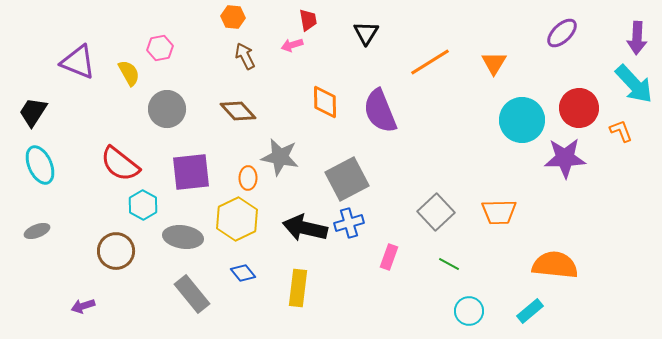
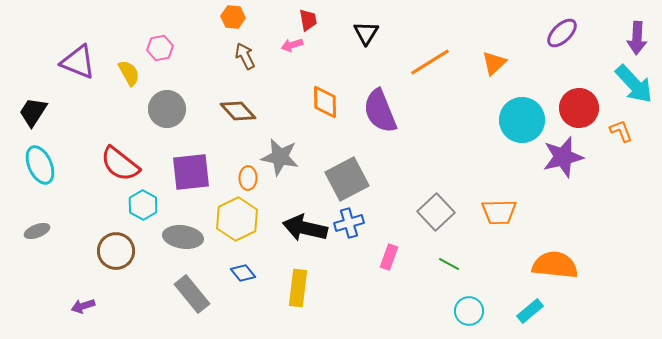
orange triangle at (494, 63): rotated 16 degrees clockwise
purple star at (565, 158): moved 2 px left, 1 px up; rotated 12 degrees counterclockwise
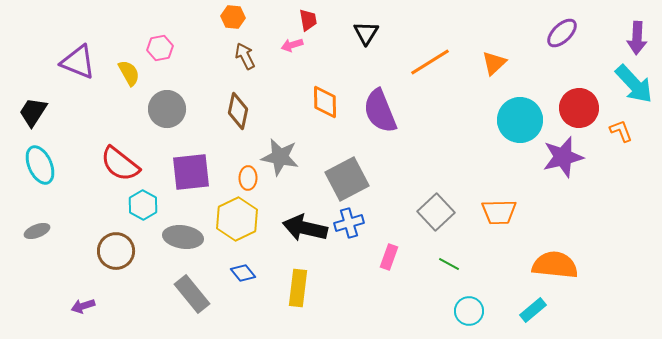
brown diamond at (238, 111): rotated 54 degrees clockwise
cyan circle at (522, 120): moved 2 px left
cyan rectangle at (530, 311): moved 3 px right, 1 px up
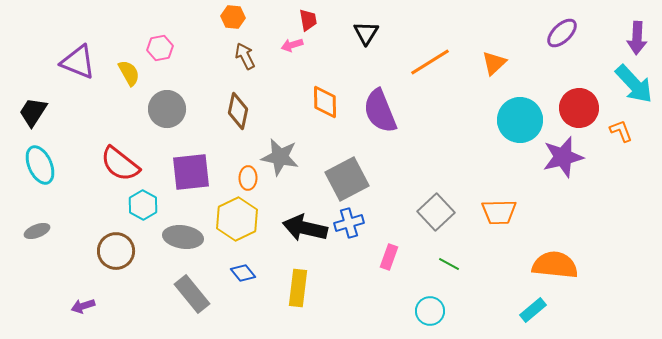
cyan circle at (469, 311): moved 39 px left
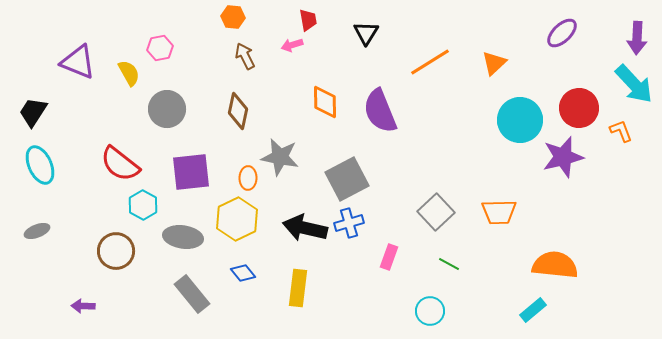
purple arrow at (83, 306): rotated 20 degrees clockwise
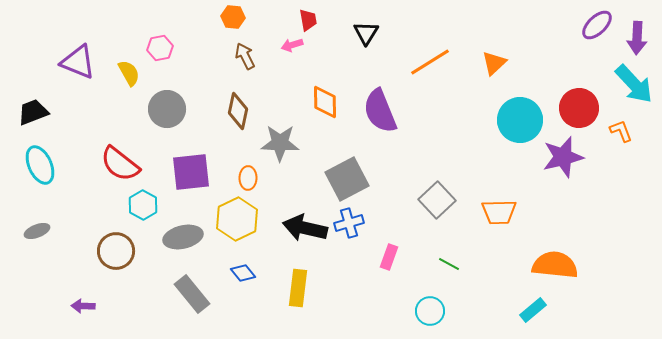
purple ellipse at (562, 33): moved 35 px right, 8 px up
black trapezoid at (33, 112): rotated 36 degrees clockwise
gray star at (280, 157): moved 14 px up; rotated 9 degrees counterclockwise
gray square at (436, 212): moved 1 px right, 12 px up
gray ellipse at (183, 237): rotated 21 degrees counterclockwise
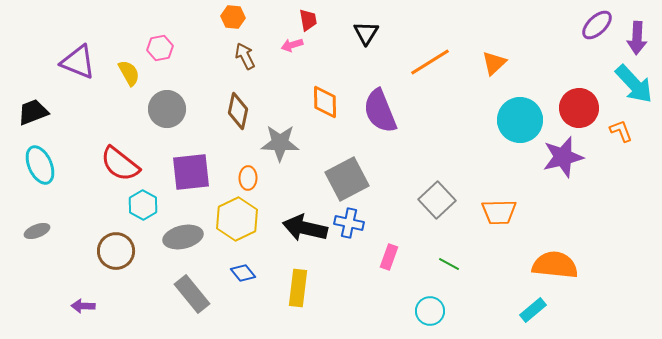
blue cross at (349, 223): rotated 28 degrees clockwise
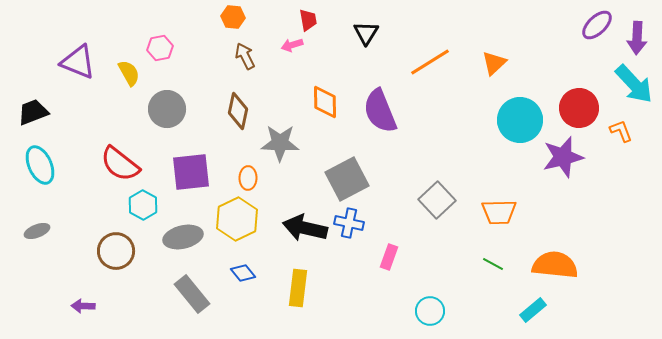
green line at (449, 264): moved 44 px right
